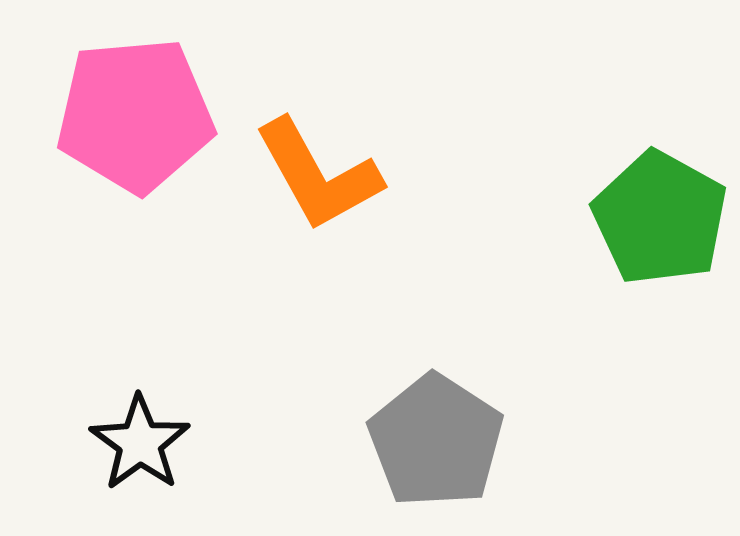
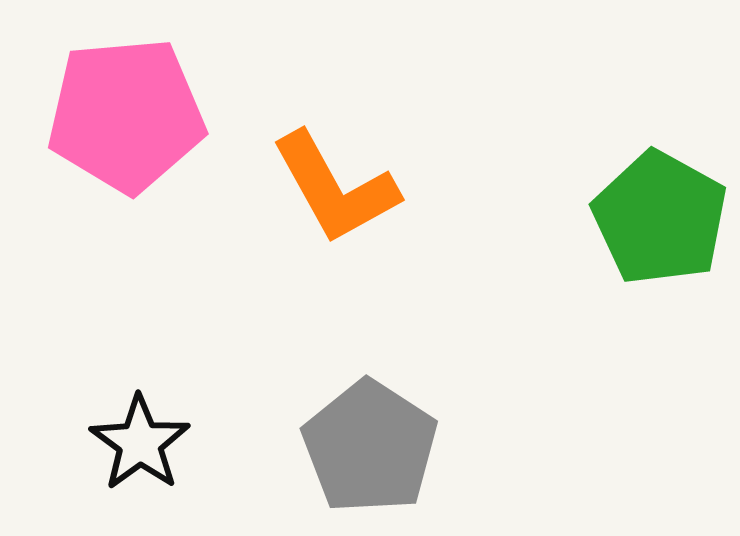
pink pentagon: moved 9 px left
orange L-shape: moved 17 px right, 13 px down
gray pentagon: moved 66 px left, 6 px down
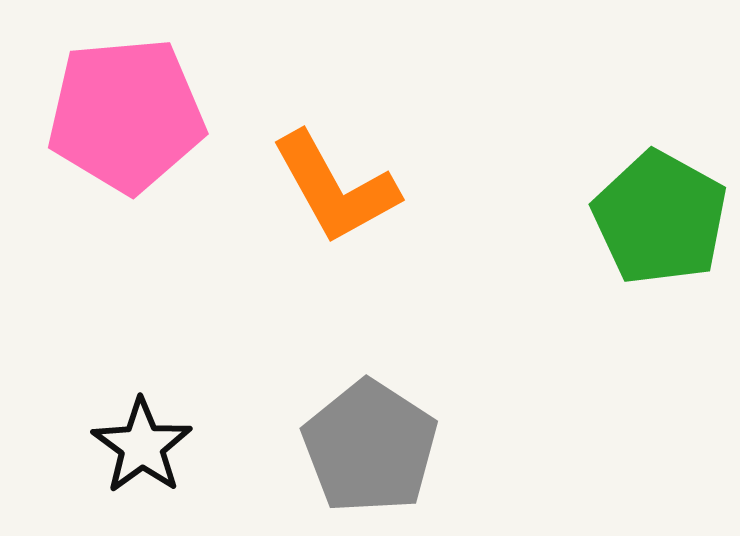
black star: moved 2 px right, 3 px down
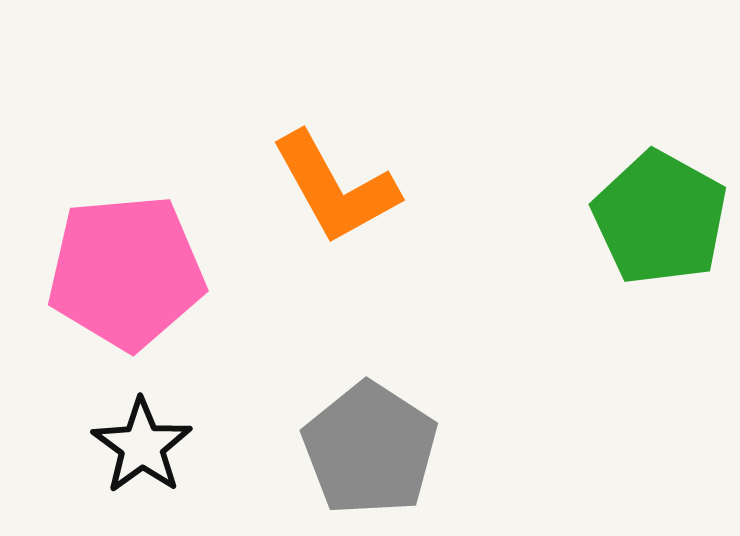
pink pentagon: moved 157 px down
gray pentagon: moved 2 px down
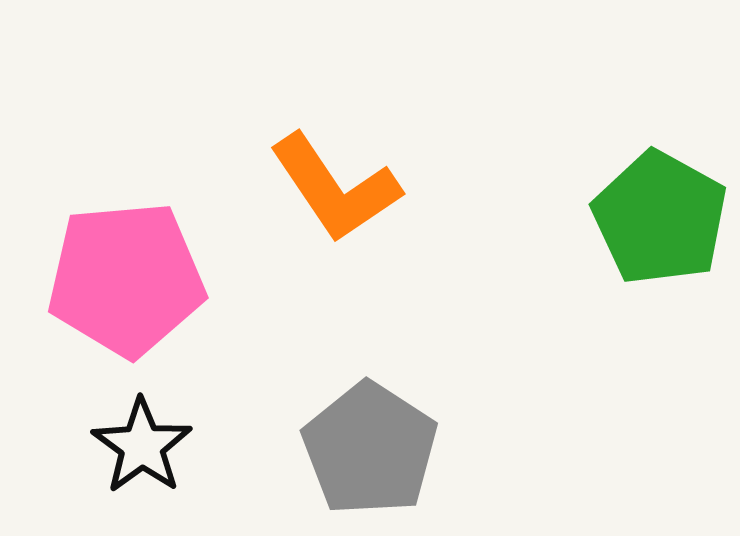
orange L-shape: rotated 5 degrees counterclockwise
pink pentagon: moved 7 px down
